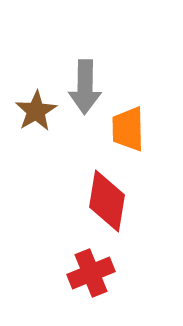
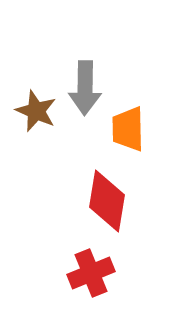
gray arrow: moved 1 px down
brown star: rotated 18 degrees counterclockwise
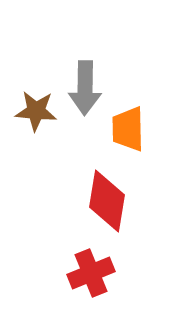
brown star: rotated 18 degrees counterclockwise
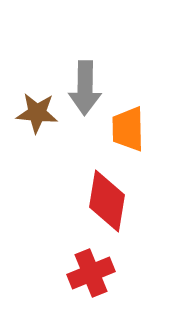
brown star: moved 1 px right, 2 px down
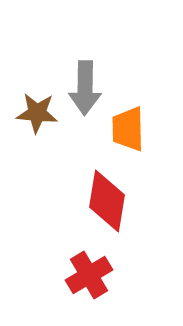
red cross: moved 2 px left, 2 px down; rotated 9 degrees counterclockwise
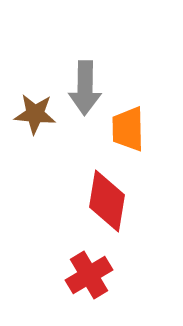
brown star: moved 2 px left, 1 px down
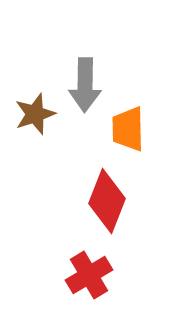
gray arrow: moved 3 px up
brown star: rotated 24 degrees counterclockwise
red diamond: rotated 12 degrees clockwise
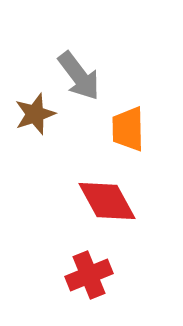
gray arrow: moved 6 px left, 9 px up; rotated 38 degrees counterclockwise
red diamond: rotated 50 degrees counterclockwise
red cross: rotated 9 degrees clockwise
